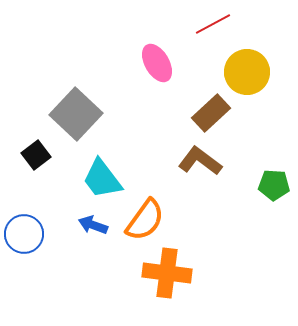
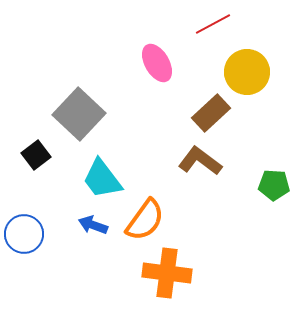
gray square: moved 3 px right
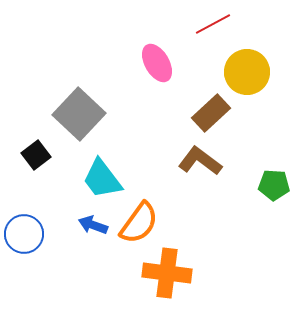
orange semicircle: moved 6 px left, 3 px down
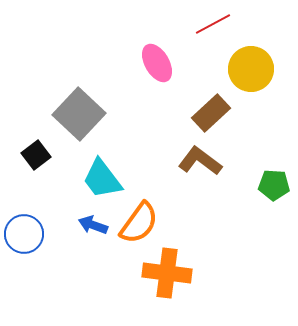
yellow circle: moved 4 px right, 3 px up
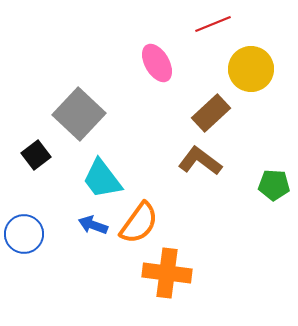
red line: rotated 6 degrees clockwise
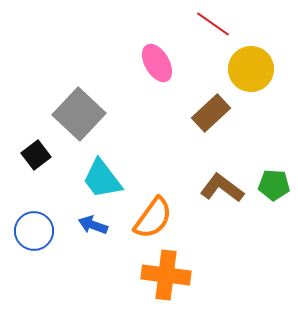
red line: rotated 57 degrees clockwise
brown L-shape: moved 22 px right, 27 px down
orange semicircle: moved 14 px right, 5 px up
blue circle: moved 10 px right, 3 px up
orange cross: moved 1 px left, 2 px down
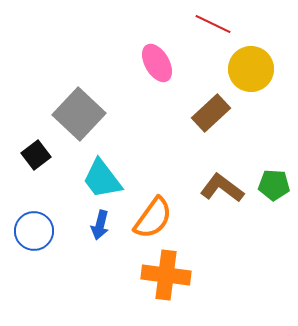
red line: rotated 9 degrees counterclockwise
blue arrow: moved 7 px right; rotated 96 degrees counterclockwise
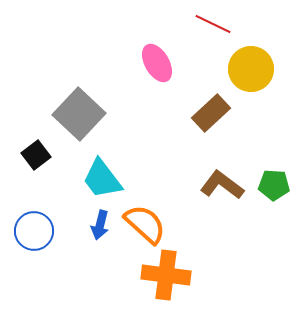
brown L-shape: moved 3 px up
orange semicircle: moved 8 px left, 6 px down; rotated 84 degrees counterclockwise
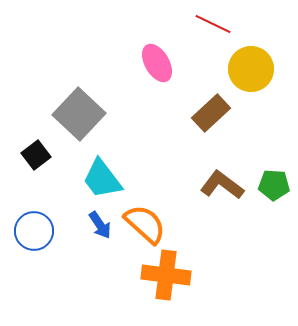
blue arrow: rotated 48 degrees counterclockwise
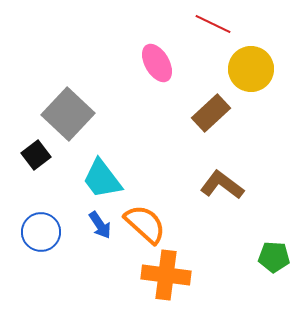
gray square: moved 11 px left
green pentagon: moved 72 px down
blue circle: moved 7 px right, 1 px down
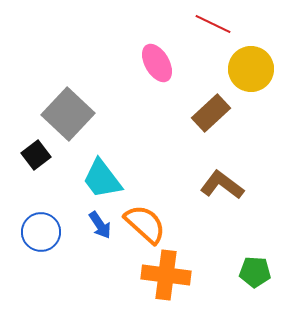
green pentagon: moved 19 px left, 15 px down
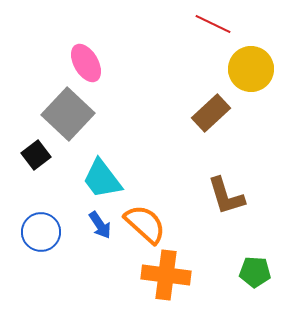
pink ellipse: moved 71 px left
brown L-shape: moved 4 px right, 11 px down; rotated 144 degrees counterclockwise
